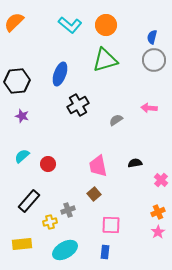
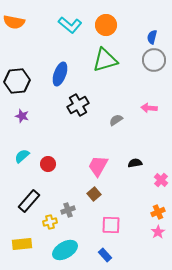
orange semicircle: rotated 125 degrees counterclockwise
pink trapezoid: rotated 40 degrees clockwise
blue rectangle: moved 3 px down; rotated 48 degrees counterclockwise
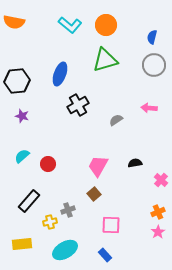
gray circle: moved 5 px down
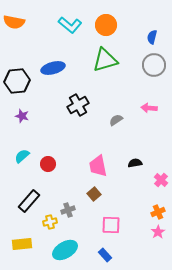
blue ellipse: moved 7 px left, 6 px up; rotated 55 degrees clockwise
pink trapezoid: rotated 40 degrees counterclockwise
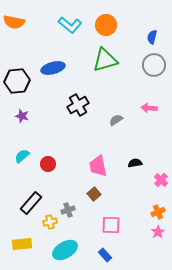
black rectangle: moved 2 px right, 2 px down
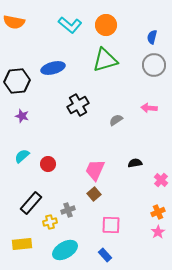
pink trapezoid: moved 3 px left, 4 px down; rotated 35 degrees clockwise
